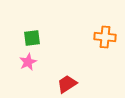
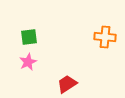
green square: moved 3 px left, 1 px up
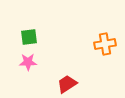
orange cross: moved 7 px down; rotated 15 degrees counterclockwise
pink star: rotated 24 degrees clockwise
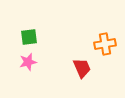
pink star: rotated 12 degrees counterclockwise
red trapezoid: moved 15 px right, 16 px up; rotated 100 degrees clockwise
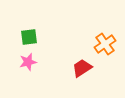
orange cross: rotated 25 degrees counterclockwise
red trapezoid: rotated 100 degrees counterclockwise
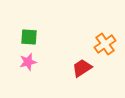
green square: rotated 12 degrees clockwise
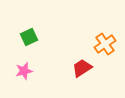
green square: rotated 30 degrees counterclockwise
pink star: moved 4 px left, 9 px down
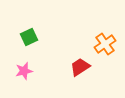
red trapezoid: moved 2 px left, 1 px up
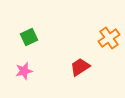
orange cross: moved 4 px right, 6 px up
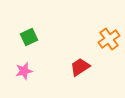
orange cross: moved 1 px down
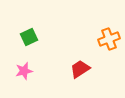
orange cross: rotated 15 degrees clockwise
red trapezoid: moved 2 px down
